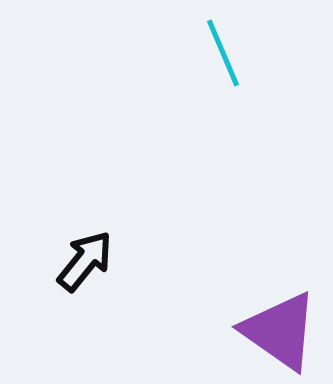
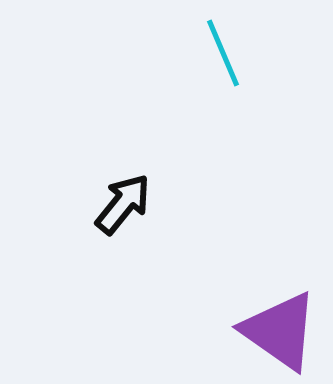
black arrow: moved 38 px right, 57 px up
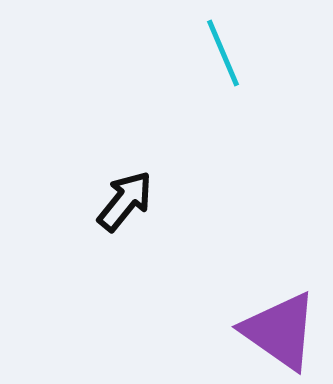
black arrow: moved 2 px right, 3 px up
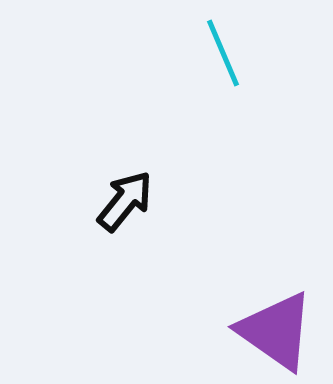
purple triangle: moved 4 px left
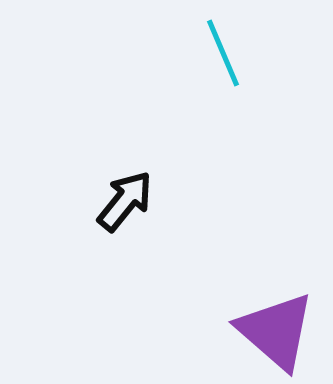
purple triangle: rotated 6 degrees clockwise
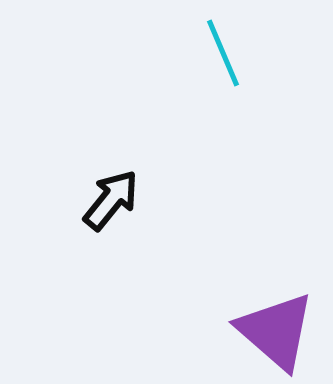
black arrow: moved 14 px left, 1 px up
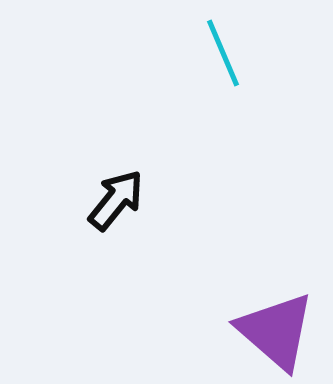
black arrow: moved 5 px right
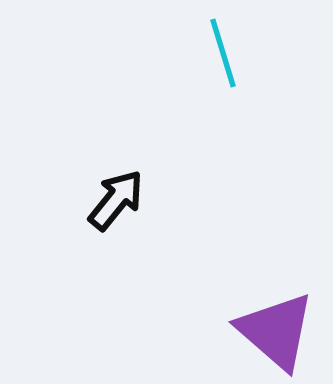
cyan line: rotated 6 degrees clockwise
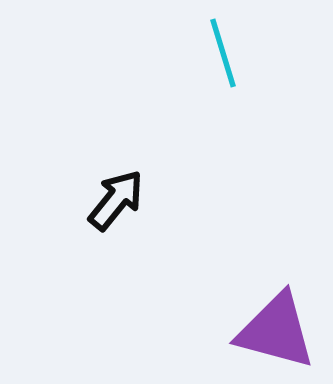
purple triangle: rotated 26 degrees counterclockwise
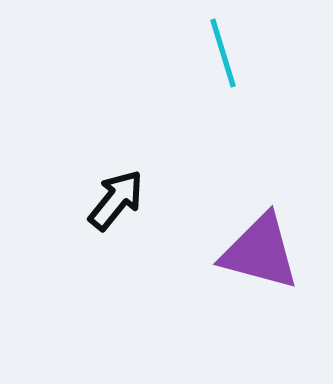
purple triangle: moved 16 px left, 79 px up
